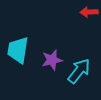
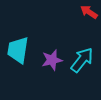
red arrow: rotated 36 degrees clockwise
cyan arrow: moved 3 px right, 11 px up
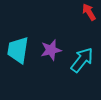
red arrow: rotated 24 degrees clockwise
purple star: moved 1 px left, 10 px up
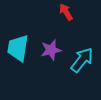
red arrow: moved 23 px left
cyan trapezoid: moved 2 px up
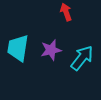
red arrow: rotated 12 degrees clockwise
cyan arrow: moved 2 px up
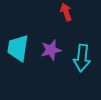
cyan arrow: rotated 148 degrees clockwise
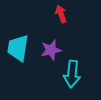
red arrow: moved 5 px left, 2 px down
cyan arrow: moved 10 px left, 16 px down
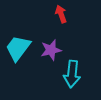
cyan trapezoid: rotated 28 degrees clockwise
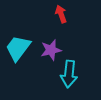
cyan arrow: moved 3 px left
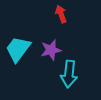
cyan trapezoid: moved 1 px down
